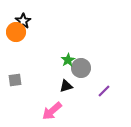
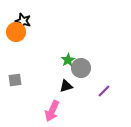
black star: rotated 21 degrees counterclockwise
pink arrow: rotated 25 degrees counterclockwise
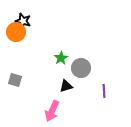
green star: moved 7 px left, 2 px up
gray square: rotated 24 degrees clockwise
purple line: rotated 48 degrees counterclockwise
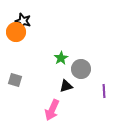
gray circle: moved 1 px down
pink arrow: moved 1 px up
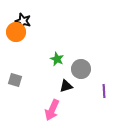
green star: moved 4 px left, 1 px down; rotated 16 degrees counterclockwise
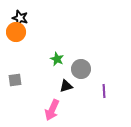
black star: moved 3 px left, 3 px up
gray square: rotated 24 degrees counterclockwise
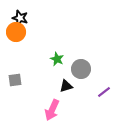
purple line: moved 1 px down; rotated 56 degrees clockwise
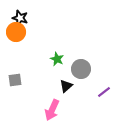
black triangle: rotated 24 degrees counterclockwise
